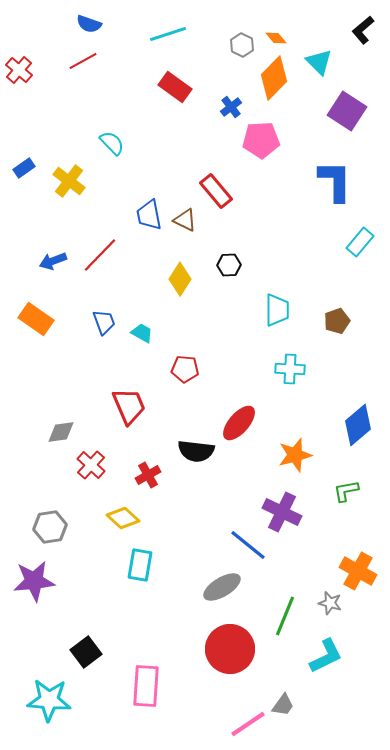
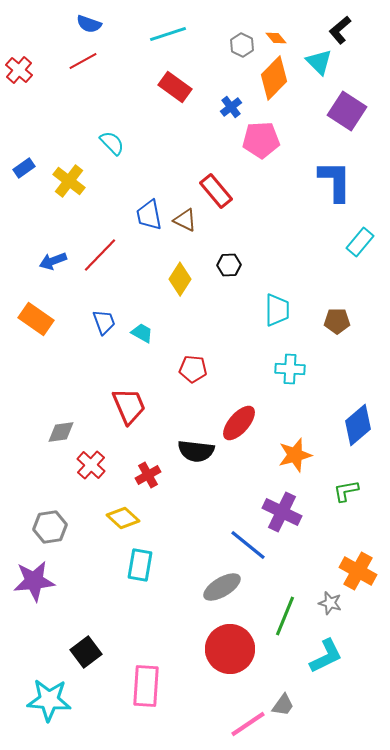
black L-shape at (363, 30): moved 23 px left
brown pentagon at (337, 321): rotated 20 degrees clockwise
red pentagon at (185, 369): moved 8 px right
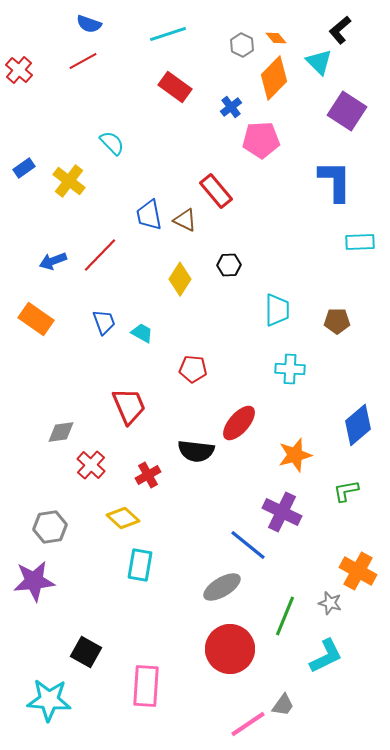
cyan rectangle at (360, 242): rotated 48 degrees clockwise
black square at (86, 652): rotated 24 degrees counterclockwise
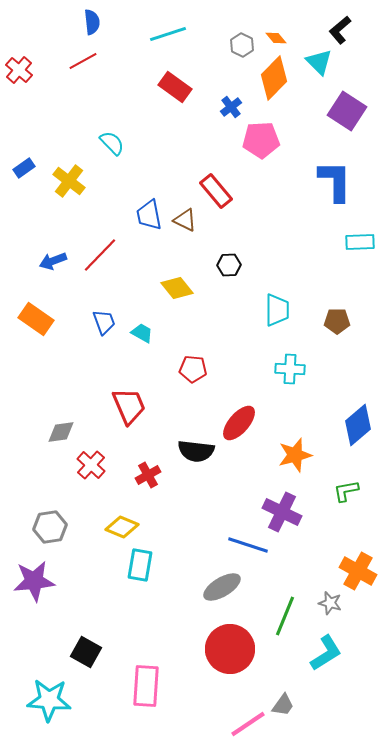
blue semicircle at (89, 24): moved 3 px right, 2 px up; rotated 115 degrees counterclockwise
yellow diamond at (180, 279): moved 3 px left, 9 px down; rotated 72 degrees counterclockwise
yellow diamond at (123, 518): moved 1 px left, 9 px down; rotated 20 degrees counterclockwise
blue line at (248, 545): rotated 21 degrees counterclockwise
cyan L-shape at (326, 656): moved 3 px up; rotated 6 degrees counterclockwise
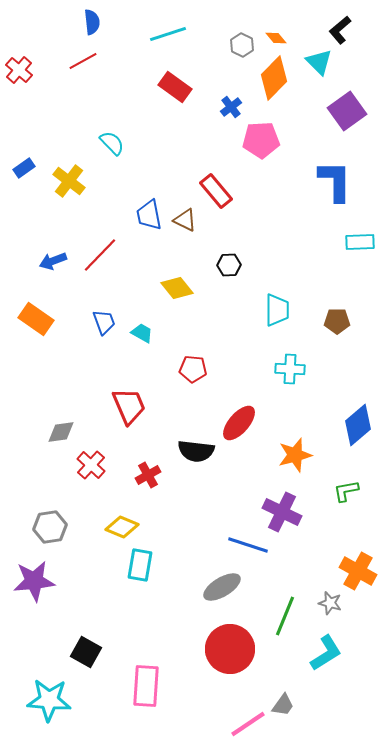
purple square at (347, 111): rotated 21 degrees clockwise
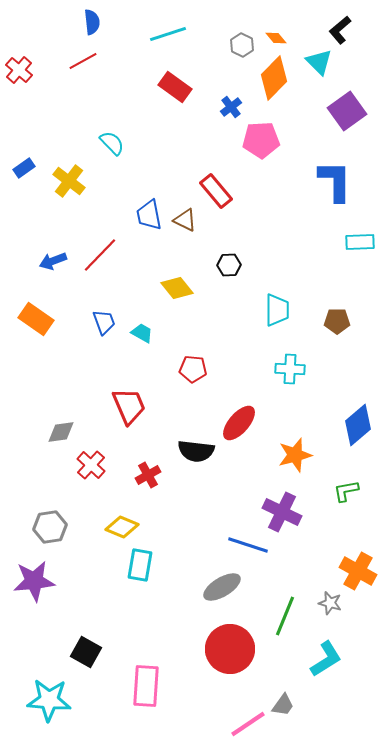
cyan L-shape at (326, 653): moved 6 px down
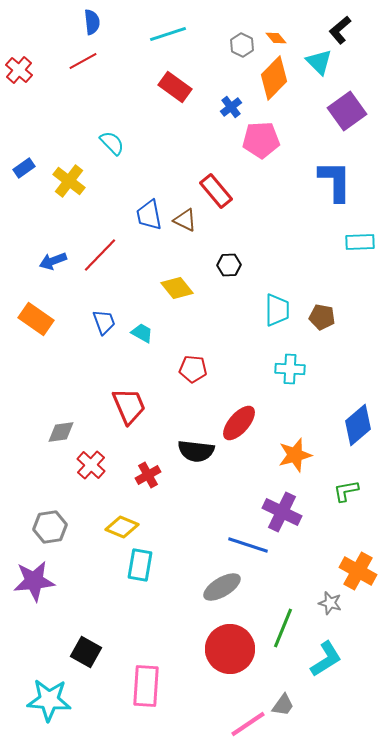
brown pentagon at (337, 321): moved 15 px left, 4 px up; rotated 10 degrees clockwise
green line at (285, 616): moved 2 px left, 12 px down
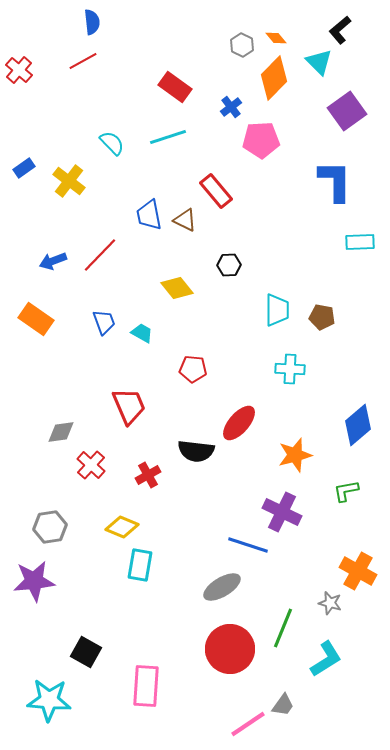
cyan line at (168, 34): moved 103 px down
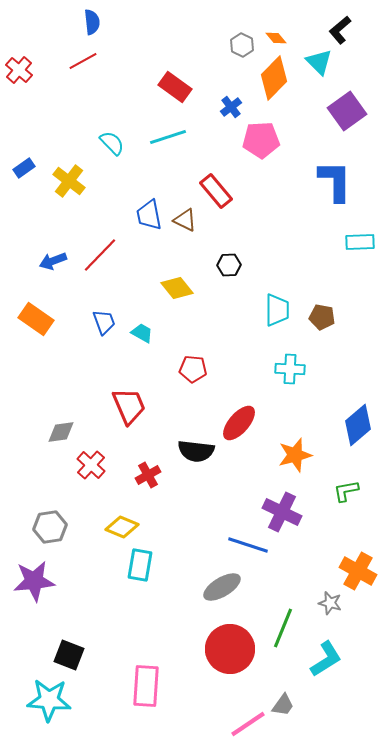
black square at (86, 652): moved 17 px left, 3 px down; rotated 8 degrees counterclockwise
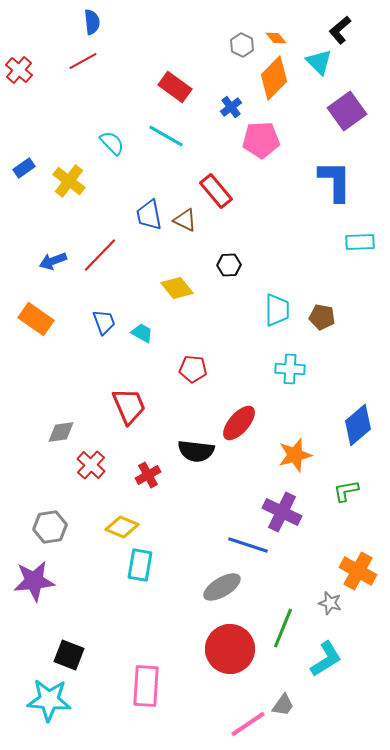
cyan line at (168, 137): moved 2 px left, 1 px up; rotated 48 degrees clockwise
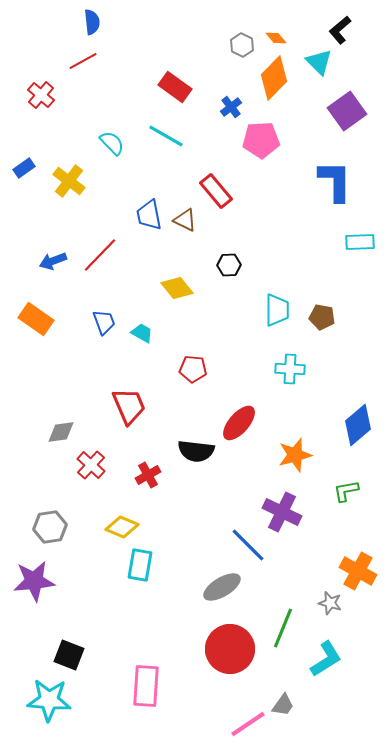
red cross at (19, 70): moved 22 px right, 25 px down
blue line at (248, 545): rotated 27 degrees clockwise
